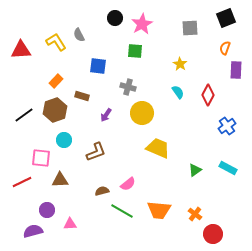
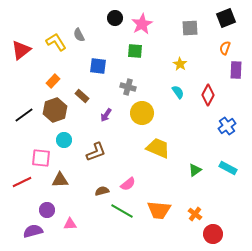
red triangle: rotated 35 degrees counterclockwise
orange rectangle: moved 3 px left
brown rectangle: rotated 24 degrees clockwise
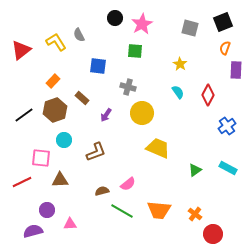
black square: moved 3 px left, 4 px down
gray square: rotated 18 degrees clockwise
brown rectangle: moved 2 px down
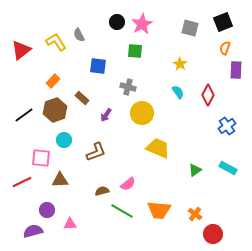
black circle: moved 2 px right, 4 px down
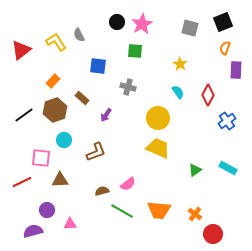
yellow circle: moved 16 px right, 5 px down
blue cross: moved 5 px up
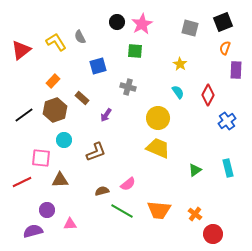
gray semicircle: moved 1 px right, 2 px down
blue square: rotated 24 degrees counterclockwise
cyan rectangle: rotated 48 degrees clockwise
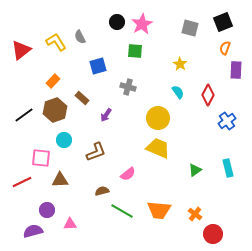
pink semicircle: moved 10 px up
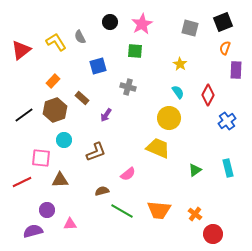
black circle: moved 7 px left
yellow circle: moved 11 px right
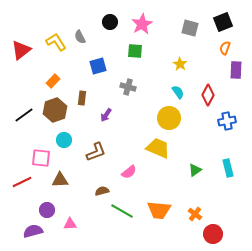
brown rectangle: rotated 56 degrees clockwise
blue cross: rotated 24 degrees clockwise
pink semicircle: moved 1 px right, 2 px up
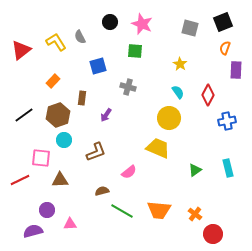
pink star: rotated 20 degrees counterclockwise
brown hexagon: moved 3 px right, 5 px down
red line: moved 2 px left, 2 px up
